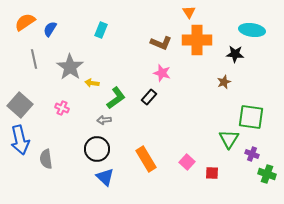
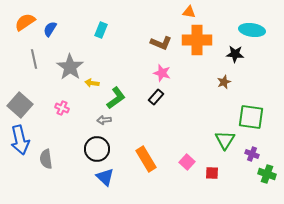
orange triangle: rotated 48 degrees counterclockwise
black rectangle: moved 7 px right
green triangle: moved 4 px left, 1 px down
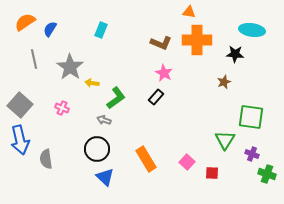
pink star: moved 2 px right; rotated 12 degrees clockwise
gray arrow: rotated 24 degrees clockwise
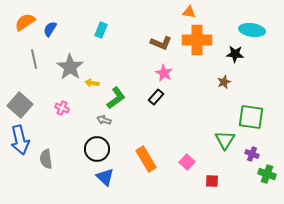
red square: moved 8 px down
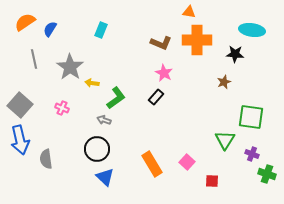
orange rectangle: moved 6 px right, 5 px down
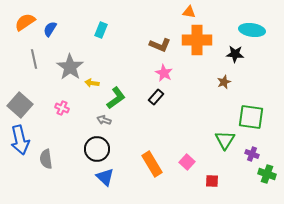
brown L-shape: moved 1 px left, 2 px down
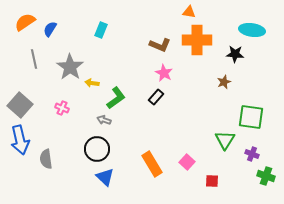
green cross: moved 1 px left, 2 px down
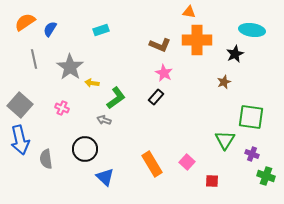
cyan rectangle: rotated 49 degrees clockwise
black star: rotated 30 degrees counterclockwise
black circle: moved 12 px left
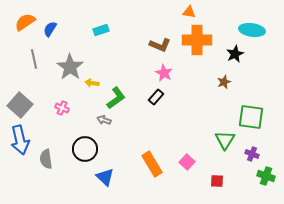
red square: moved 5 px right
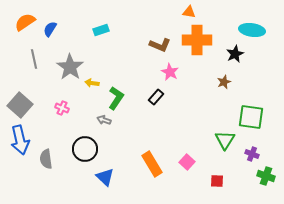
pink star: moved 6 px right, 1 px up
green L-shape: rotated 20 degrees counterclockwise
